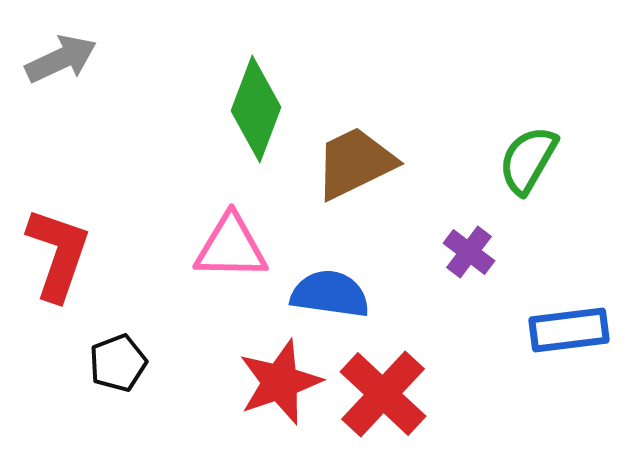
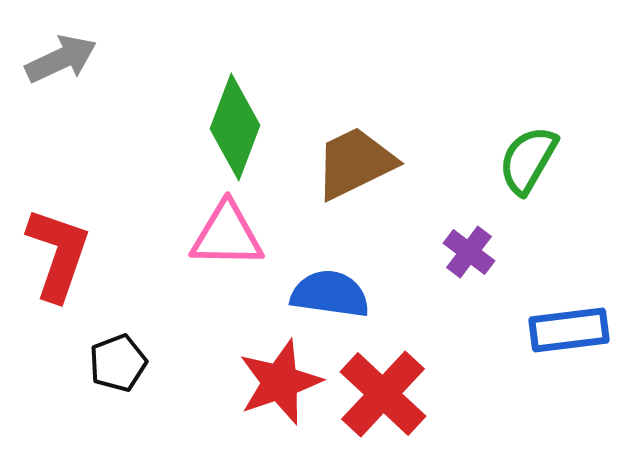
green diamond: moved 21 px left, 18 px down
pink triangle: moved 4 px left, 12 px up
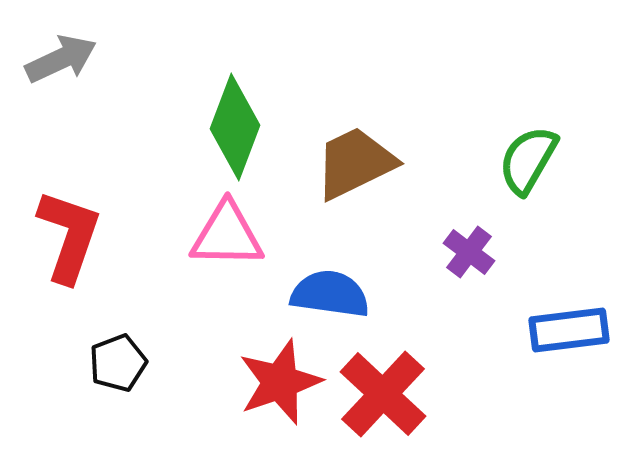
red L-shape: moved 11 px right, 18 px up
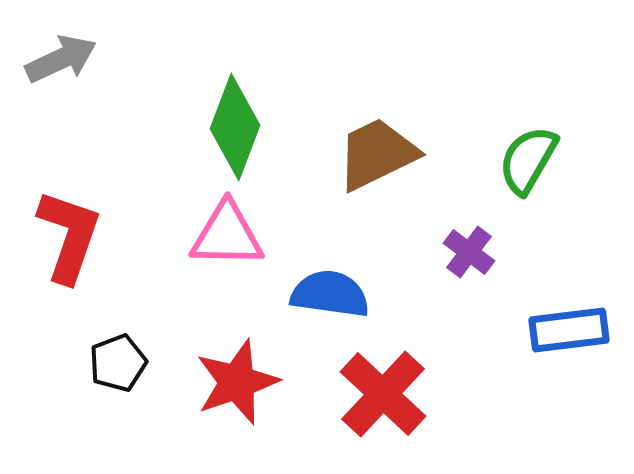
brown trapezoid: moved 22 px right, 9 px up
red star: moved 43 px left
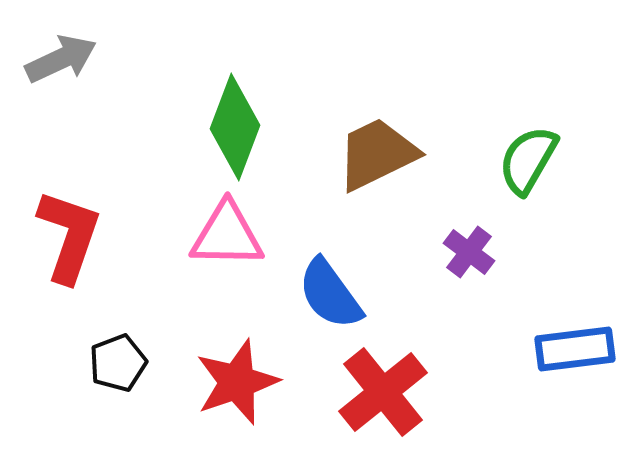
blue semicircle: rotated 134 degrees counterclockwise
blue rectangle: moved 6 px right, 19 px down
red cross: moved 2 px up; rotated 8 degrees clockwise
